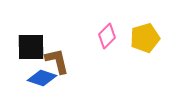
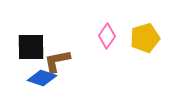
pink diamond: rotated 10 degrees counterclockwise
brown L-shape: rotated 88 degrees counterclockwise
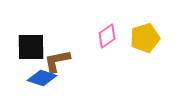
pink diamond: rotated 20 degrees clockwise
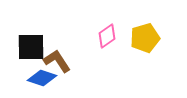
brown L-shape: rotated 68 degrees clockwise
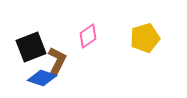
pink diamond: moved 19 px left
black square: rotated 20 degrees counterclockwise
brown L-shape: rotated 60 degrees clockwise
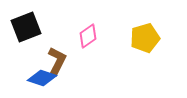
black square: moved 5 px left, 20 px up
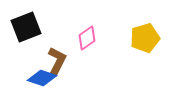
pink diamond: moved 1 px left, 2 px down
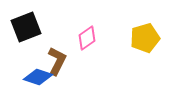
blue diamond: moved 4 px left, 1 px up
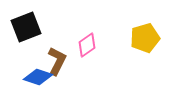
pink diamond: moved 7 px down
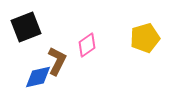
blue diamond: rotated 32 degrees counterclockwise
